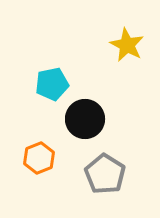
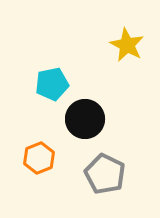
gray pentagon: rotated 6 degrees counterclockwise
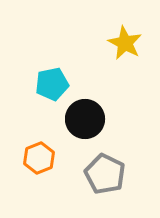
yellow star: moved 2 px left, 2 px up
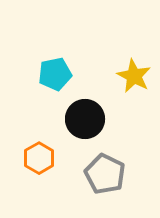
yellow star: moved 9 px right, 33 px down
cyan pentagon: moved 3 px right, 10 px up
orange hexagon: rotated 8 degrees counterclockwise
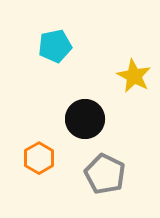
cyan pentagon: moved 28 px up
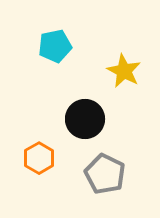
yellow star: moved 10 px left, 5 px up
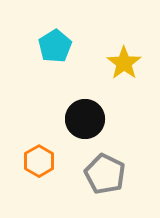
cyan pentagon: rotated 20 degrees counterclockwise
yellow star: moved 8 px up; rotated 8 degrees clockwise
orange hexagon: moved 3 px down
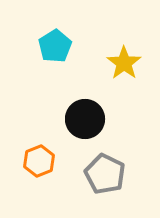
orange hexagon: rotated 8 degrees clockwise
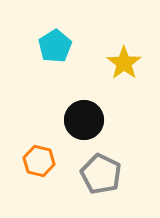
black circle: moved 1 px left, 1 px down
orange hexagon: rotated 24 degrees counterclockwise
gray pentagon: moved 4 px left
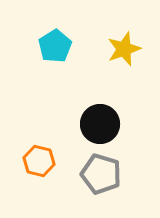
yellow star: moved 14 px up; rotated 16 degrees clockwise
black circle: moved 16 px right, 4 px down
gray pentagon: rotated 9 degrees counterclockwise
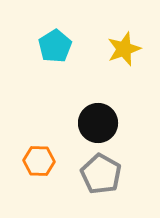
black circle: moved 2 px left, 1 px up
orange hexagon: rotated 12 degrees counterclockwise
gray pentagon: rotated 12 degrees clockwise
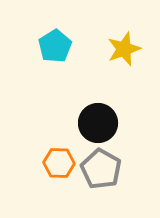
orange hexagon: moved 20 px right, 2 px down
gray pentagon: moved 5 px up
